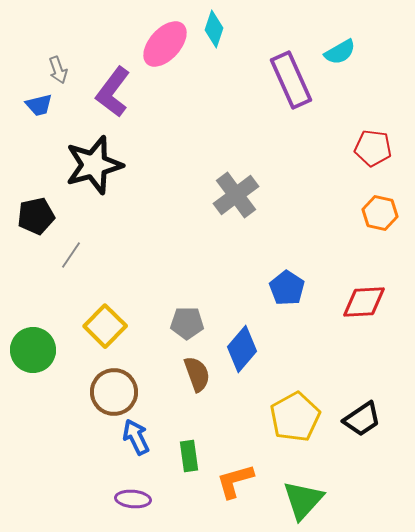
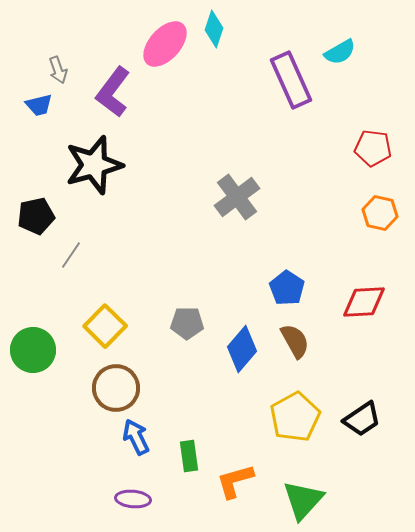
gray cross: moved 1 px right, 2 px down
brown semicircle: moved 98 px right, 33 px up; rotated 9 degrees counterclockwise
brown circle: moved 2 px right, 4 px up
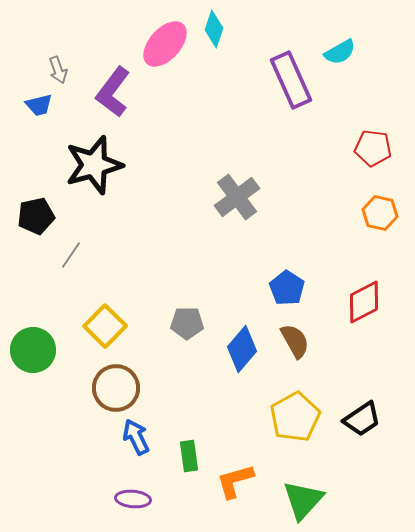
red diamond: rotated 24 degrees counterclockwise
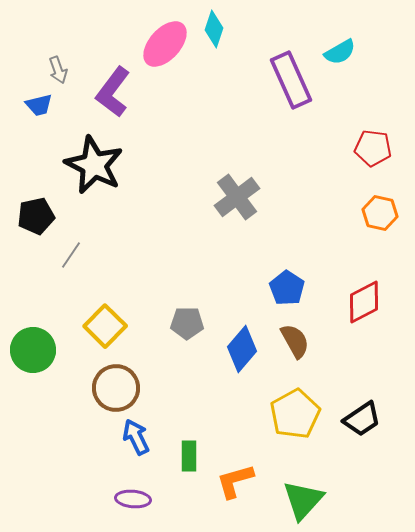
black star: rotated 30 degrees counterclockwise
yellow pentagon: moved 3 px up
green rectangle: rotated 8 degrees clockwise
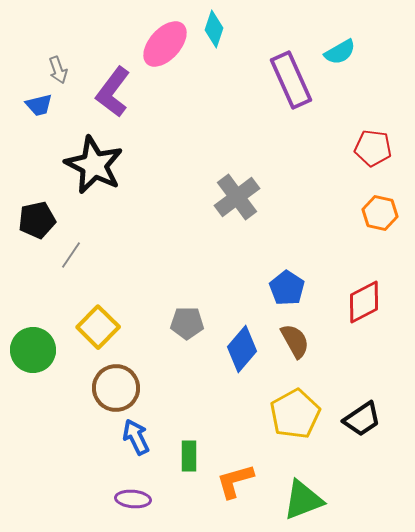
black pentagon: moved 1 px right, 4 px down
yellow square: moved 7 px left, 1 px down
green triangle: rotated 27 degrees clockwise
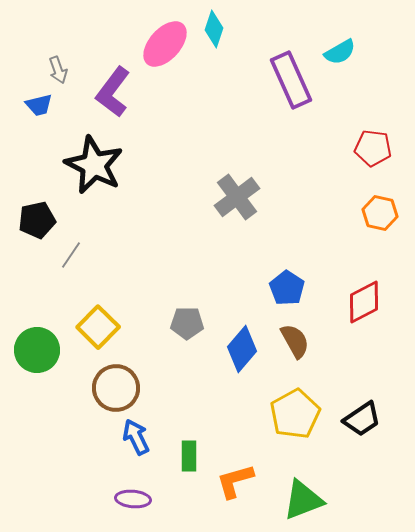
green circle: moved 4 px right
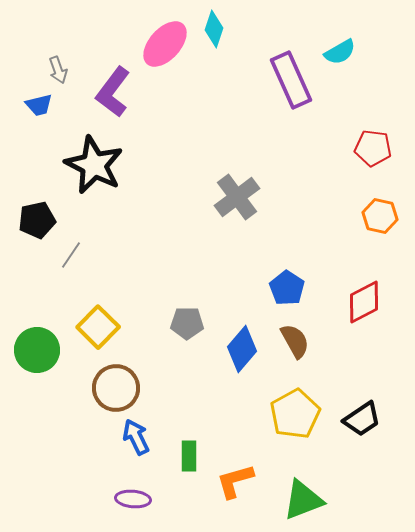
orange hexagon: moved 3 px down
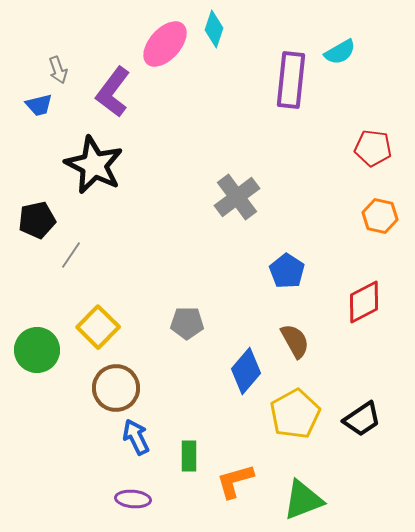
purple rectangle: rotated 30 degrees clockwise
blue pentagon: moved 17 px up
blue diamond: moved 4 px right, 22 px down
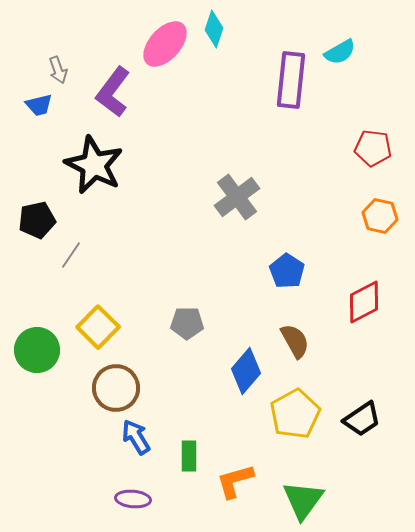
blue arrow: rotated 6 degrees counterclockwise
green triangle: rotated 33 degrees counterclockwise
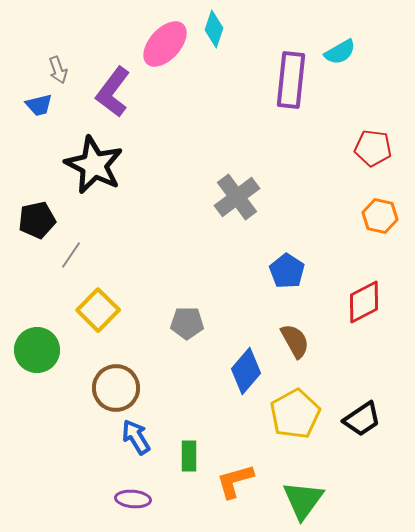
yellow square: moved 17 px up
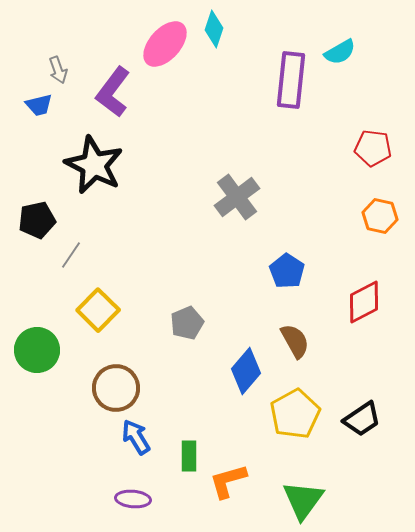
gray pentagon: rotated 24 degrees counterclockwise
orange L-shape: moved 7 px left
